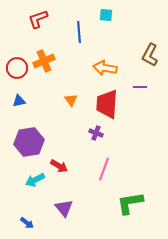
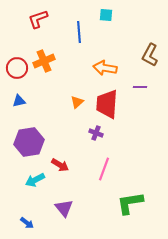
orange triangle: moved 6 px right, 2 px down; rotated 24 degrees clockwise
red arrow: moved 1 px right, 1 px up
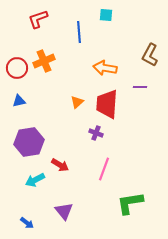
purple triangle: moved 3 px down
